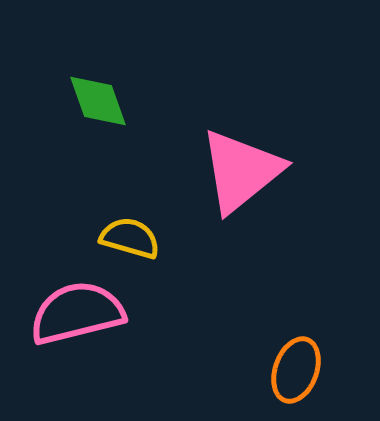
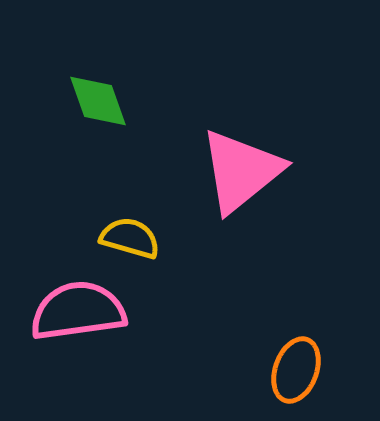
pink semicircle: moved 1 px right, 2 px up; rotated 6 degrees clockwise
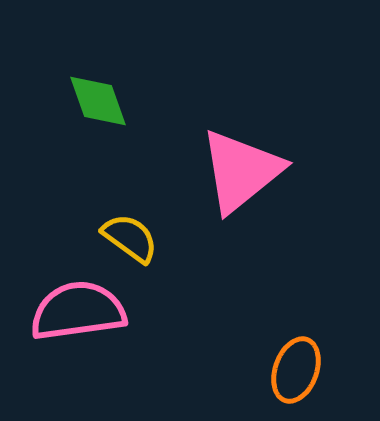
yellow semicircle: rotated 20 degrees clockwise
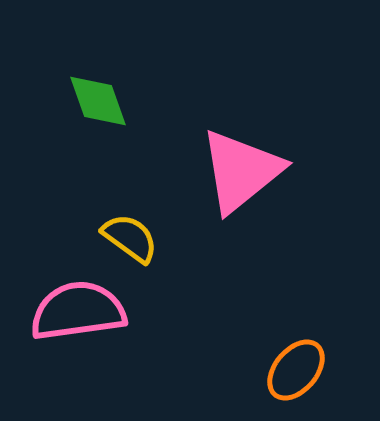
orange ellipse: rotated 20 degrees clockwise
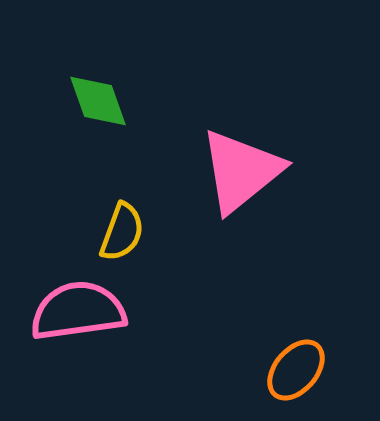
yellow semicircle: moved 8 px left, 6 px up; rotated 74 degrees clockwise
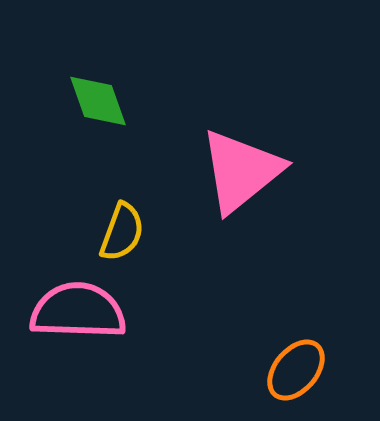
pink semicircle: rotated 10 degrees clockwise
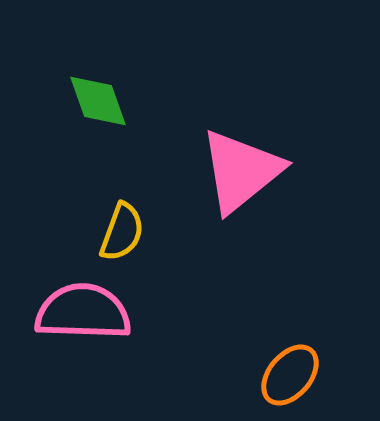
pink semicircle: moved 5 px right, 1 px down
orange ellipse: moved 6 px left, 5 px down
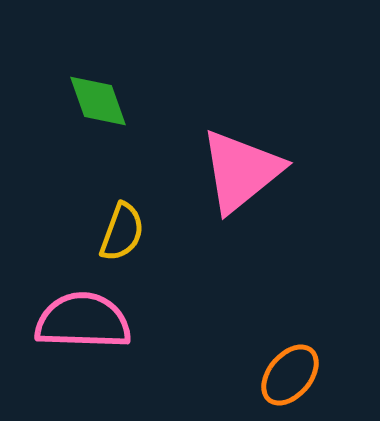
pink semicircle: moved 9 px down
